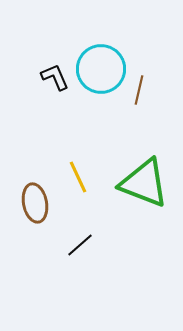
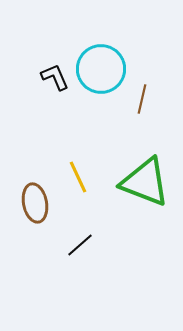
brown line: moved 3 px right, 9 px down
green triangle: moved 1 px right, 1 px up
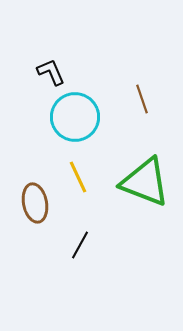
cyan circle: moved 26 px left, 48 px down
black L-shape: moved 4 px left, 5 px up
brown line: rotated 32 degrees counterclockwise
black line: rotated 20 degrees counterclockwise
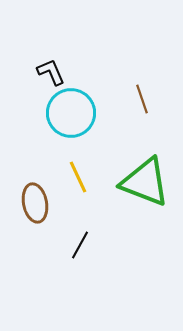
cyan circle: moved 4 px left, 4 px up
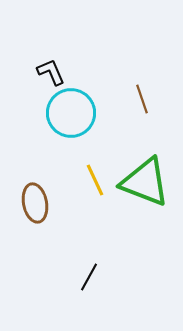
yellow line: moved 17 px right, 3 px down
black line: moved 9 px right, 32 px down
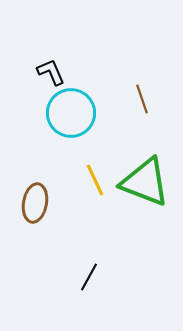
brown ellipse: rotated 21 degrees clockwise
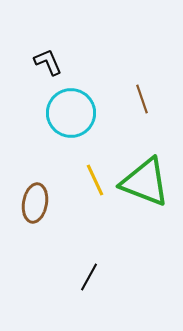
black L-shape: moved 3 px left, 10 px up
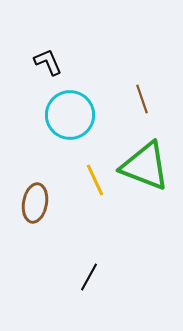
cyan circle: moved 1 px left, 2 px down
green triangle: moved 16 px up
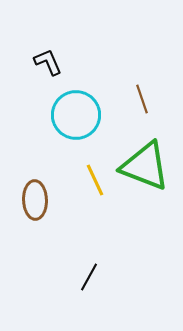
cyan circle: moved 6 px right
brown ellipse: moved 3 px up; rotated 12 degrees counterclockwise
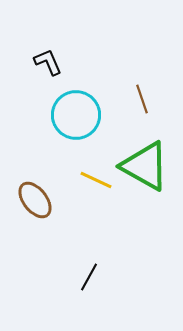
green triangle: rotated 8 degrees clockwise
yellow line: moved 1 px right; rotated 40 degrees counterclockwise
brown ellipse: rotated 36 degrees counterclockwise
